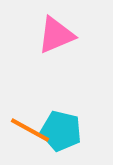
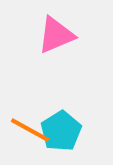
cyan pentagon: rotated 27 degrees clockwise
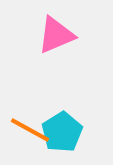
cyan pentagon: moved 1 px right, 1 px down
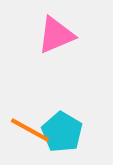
cyan pentagon: rotated 9 degrees counterclockwise
